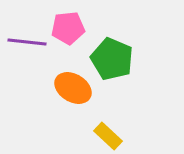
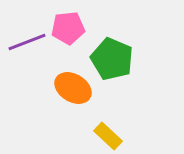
purple line: rotated 27 degrees counterclockwise
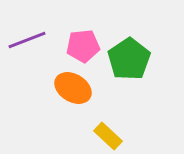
pink pentagon: moved 15 px right, 18 px down
purple line: moved 2 px up
green pentagon: moved 17 px right; rotated 15 degrees clockwise
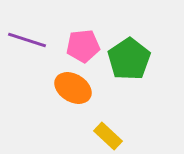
purple line: rotated 39 degrees clockwise
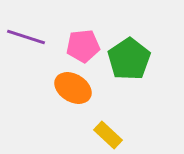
purple line: moved 1 px left, 3 px up
yellow rectangle: moved 1 px up
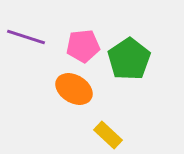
orange ellipse: moved 1 px right, 1 px down
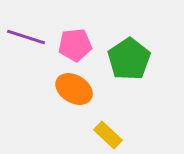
pink pentagon: moved 8 px left, 1 px up
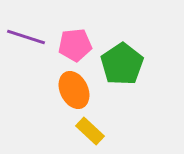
green pentagon: moved 7 px left, 5 px down
orange ellipse: moved 1 px down; rotated 33 degrees clockwise
yellow rectangle: moved 18 px left, 4 px up
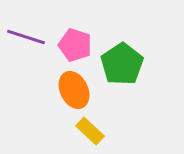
pink pentagon: rotated 24 degrees clockwise
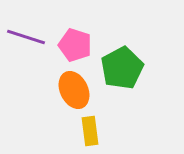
green pentagon: moved 4 px down; rotated 6 degrees clockwise
yellow rectangle: rotated 40 degrees clockwise
